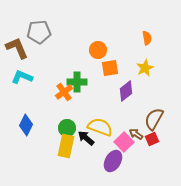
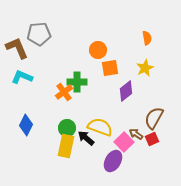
gray pentagon: moved 2 px down
brown semicircle: moved 1 px up
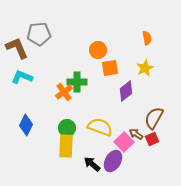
black arrow: moved 6 px right, 26 px down
yellow rectangle: rotated 10 degrees counterclockwise
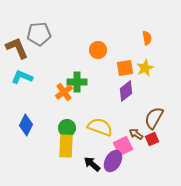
orange square: moved 15 px right
pink square: moved 1 px left, 4 px down; rotated 18 degrees clockwise
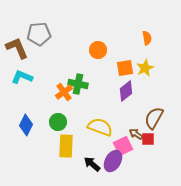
green cross: moved 1 px right, 2 px down; rotated 12 degrees clockwise
green circle: moved 9 px left, 6 px up
red square: moved 4 px left; rotated 24 degrees clockwise
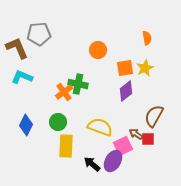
brown semicircle: moved 2 px up
